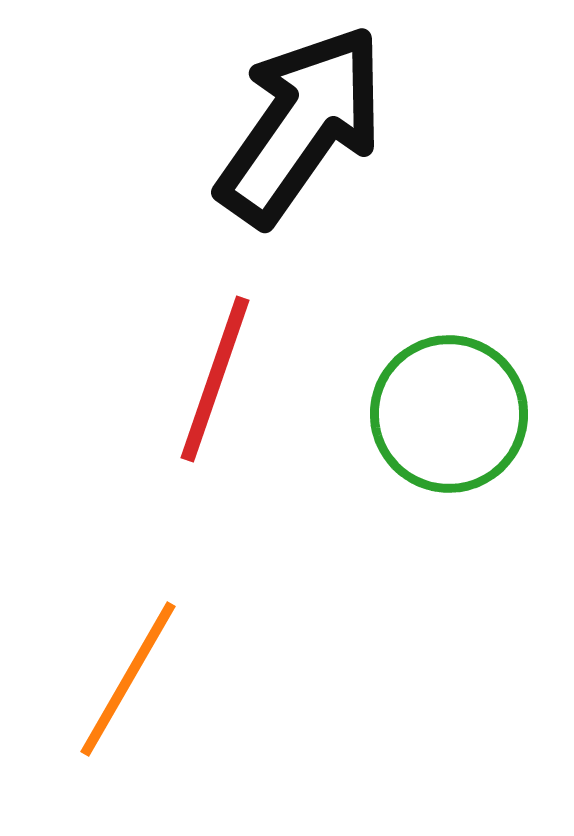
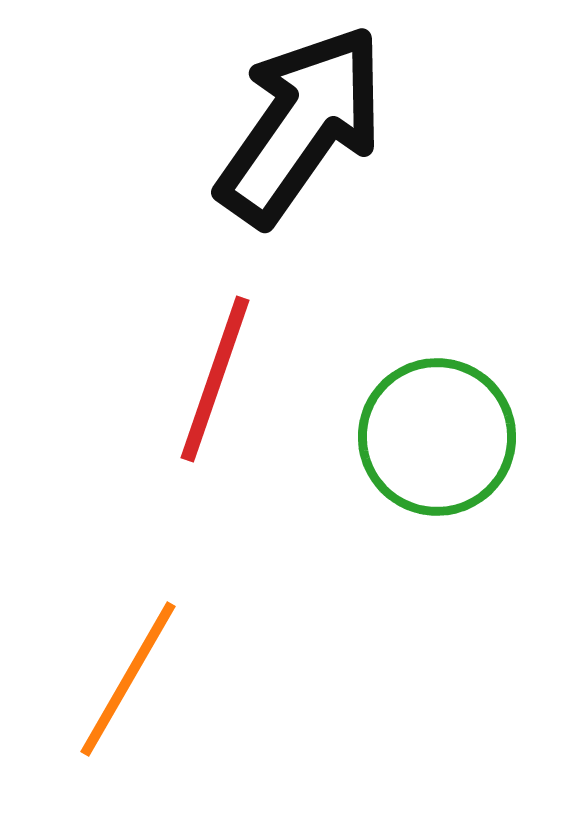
green circle: moved 12 px left, 23 px down
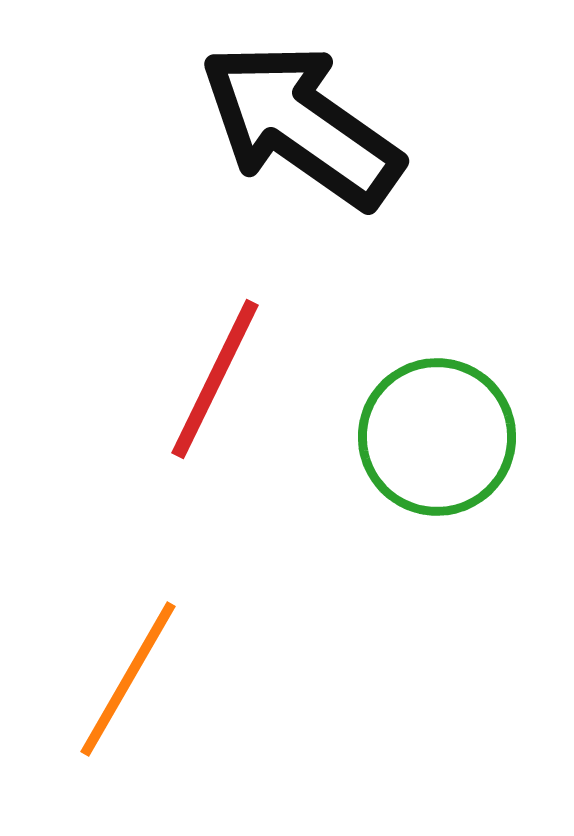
black arrow: rotated 90 degrees counterclockwise
red line: rotated 7 degrees clockwise
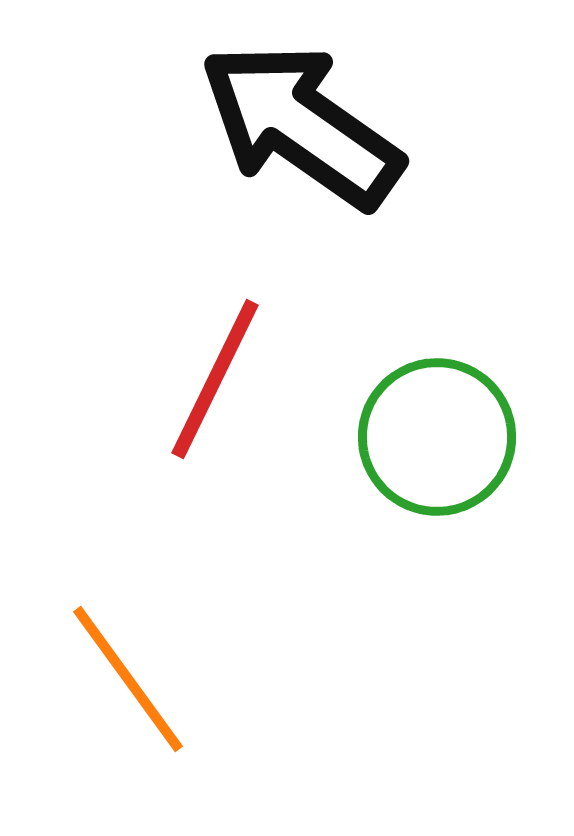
orange line: rotated 66 degrees counterclockwise
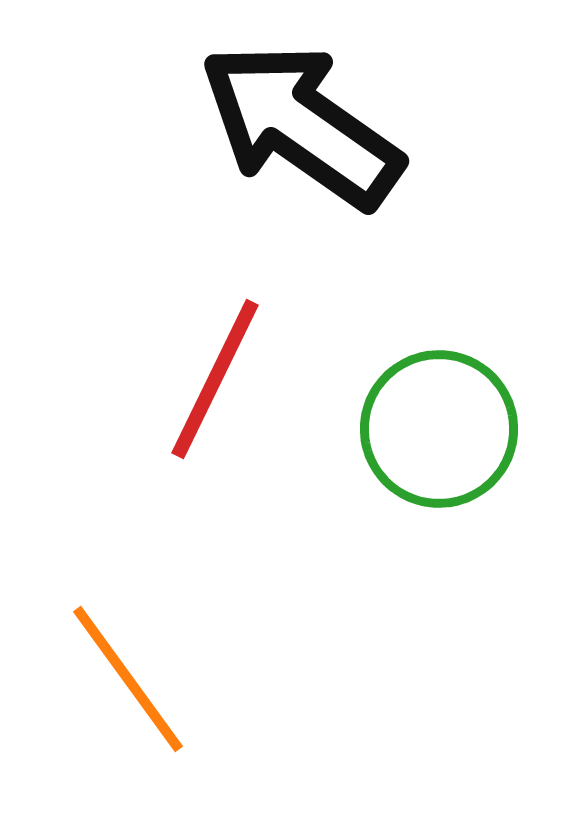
green circle: moved 2 px right, 8 px up
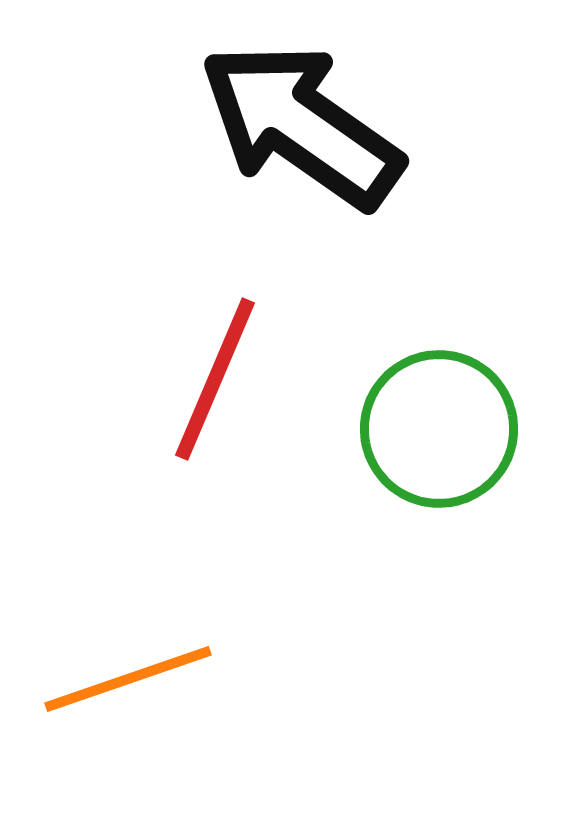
red line: rotated 3 degrees counterclockwise
orange line: rotated 73 degrees counterclockwise
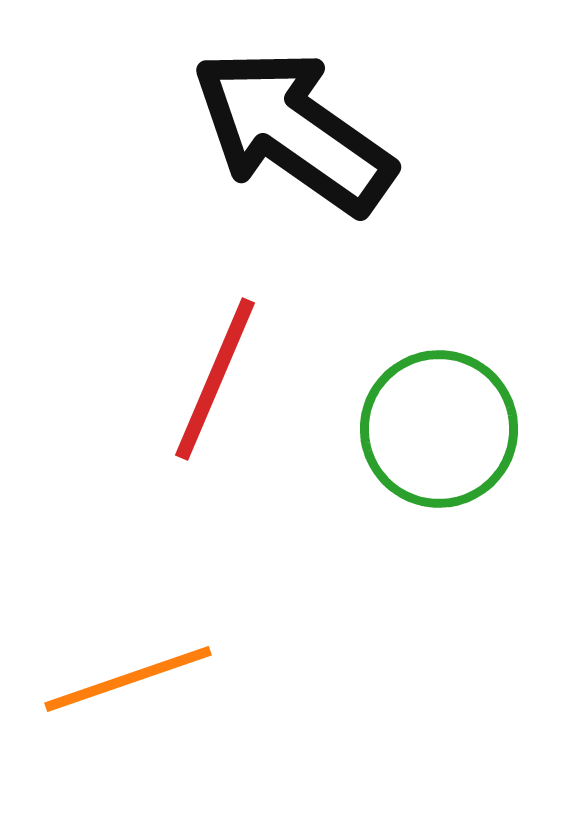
black arrow: moved 8 px left, 6 px down
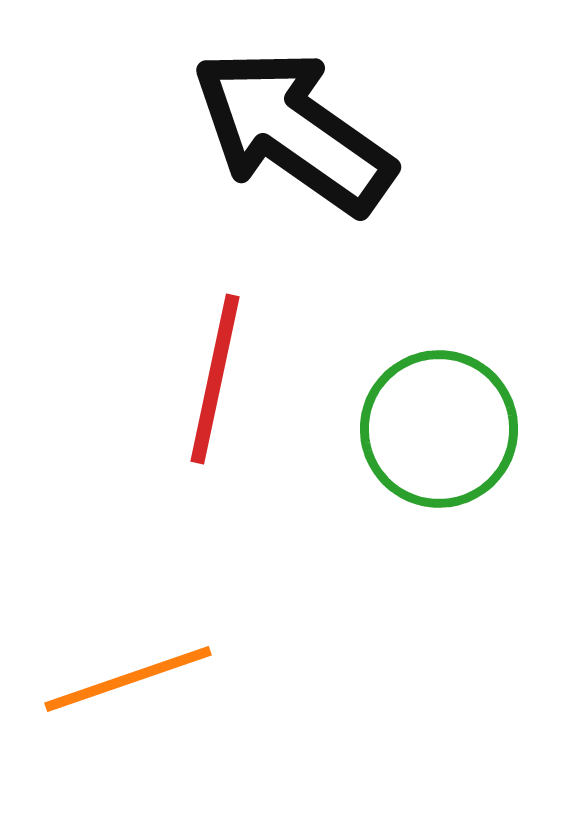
red line: rotated 11 degrees counterclockwise
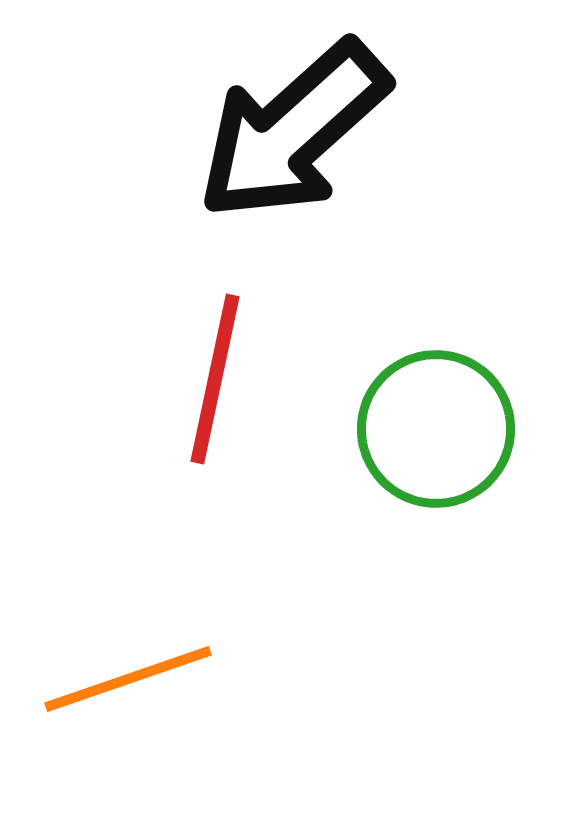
black arrow: rotated 77 degrees counterclockwise
green circle: moved 3 px left
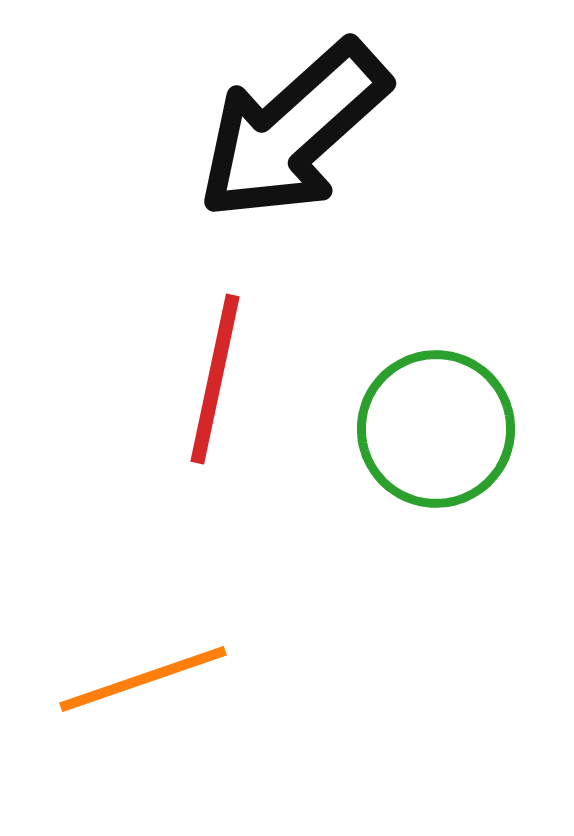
orange line: moved 15 px right
